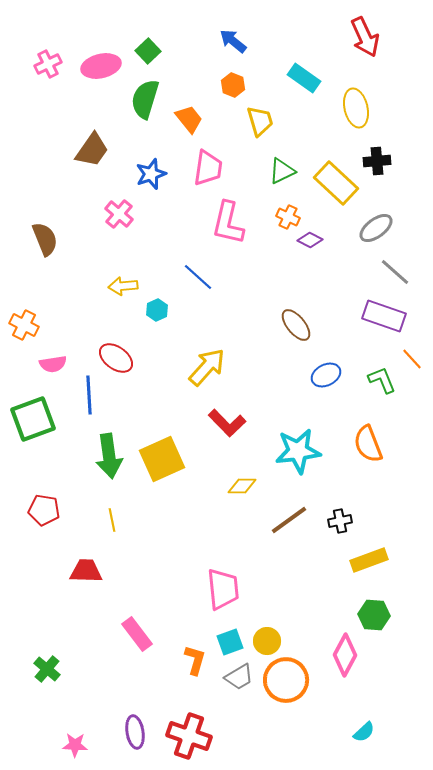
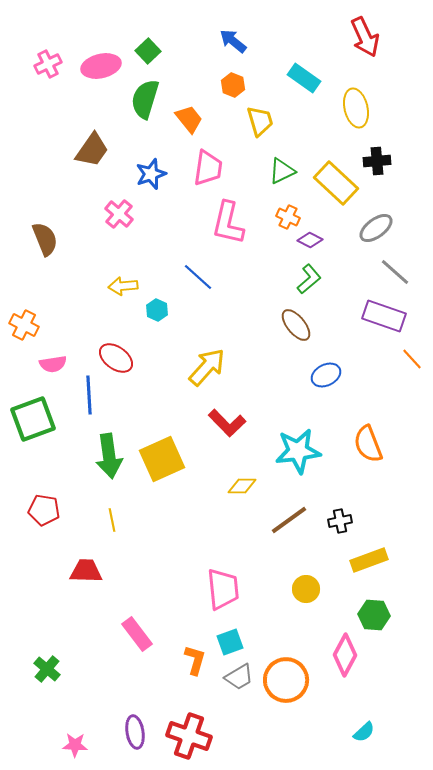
cyan hexagon at (157, 310): rotated 10 degrees counterclockwise
green L-shape at (382, 380): moved 73 px left, 101 px up; rotated 72 degrees clockwise
yellow circle at (267, 641): moved 39 px right, 52 px up
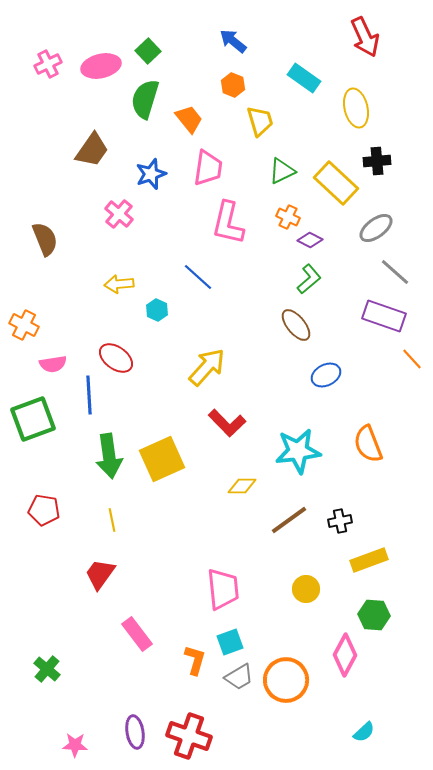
yellow arrow at (123, 286): moved 4 px left, 2 px up
red trapezoid at (86, 571): moved 14 px right, 3 px down; rotated 56 degrees counterclockwise
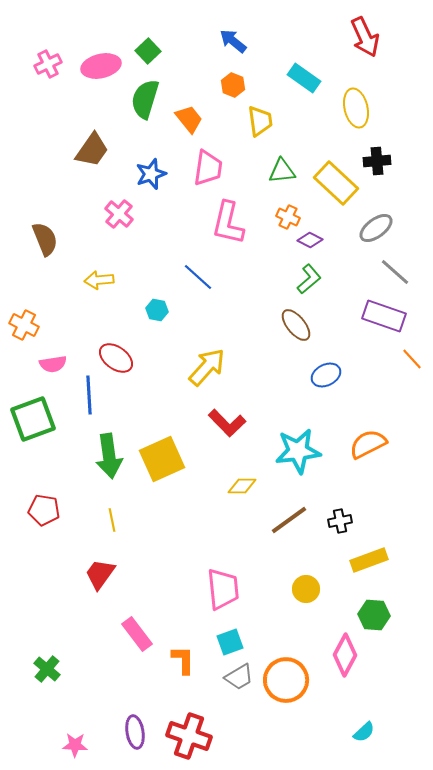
yellow trapezoid at (260, 121): rotated 8 degrees clockwise
green triangle at (282, 171): rotated 20 degrees clockwise
yellow arrow at (119, 284): moved 20 px left, 4 px up
cyan hexagon at (157, 310): rotated 15 degrees counterclockwise
orange semicircle at (368, 444): rotated 84 degrees clockwise
orange L-shape at (195, 660): moved 12 px left; rotated 16 degrees counterclockwise
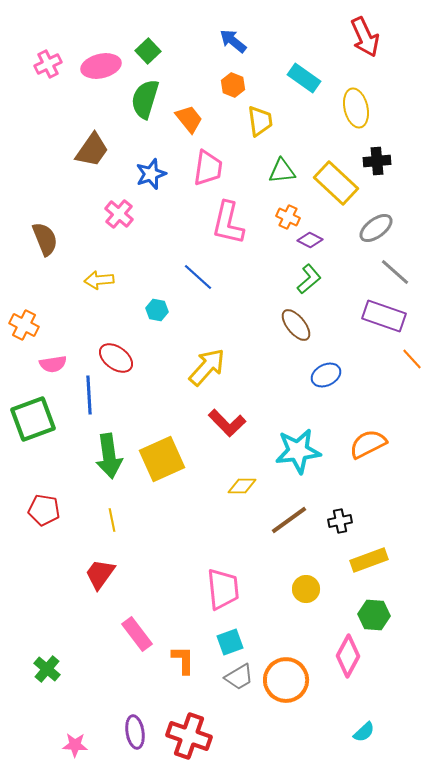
pink diamond at (345, 655): moved 3 px right, 1 px down
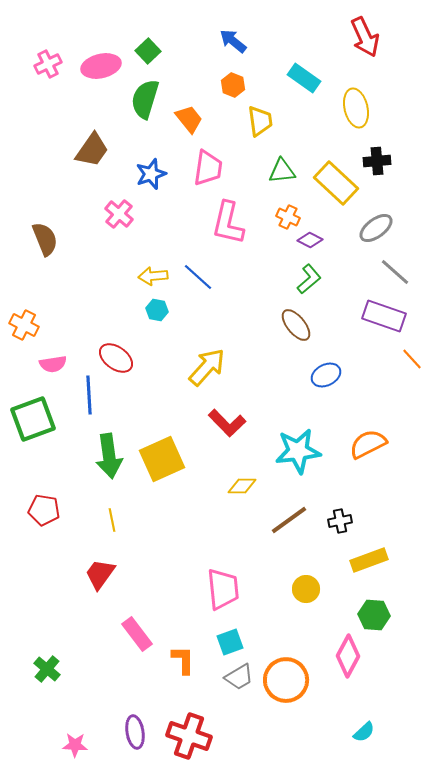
yellow arrow at (99, 280): moved 54 px right, 4 px up
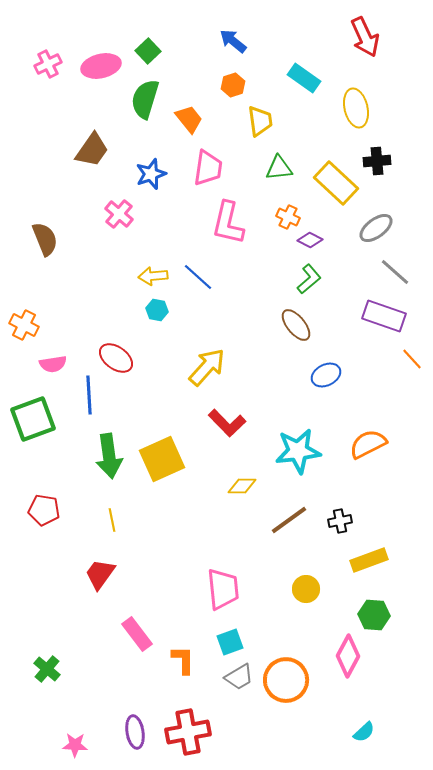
orange hexagon at (233, 85): rotated 20 degrees clockwise
green triangle at (282, 171): moved 3 px left, 3 px up
red cross at (189, 736): moved 1 px left, 4 px up; rotated 30 degrees counterclockwise
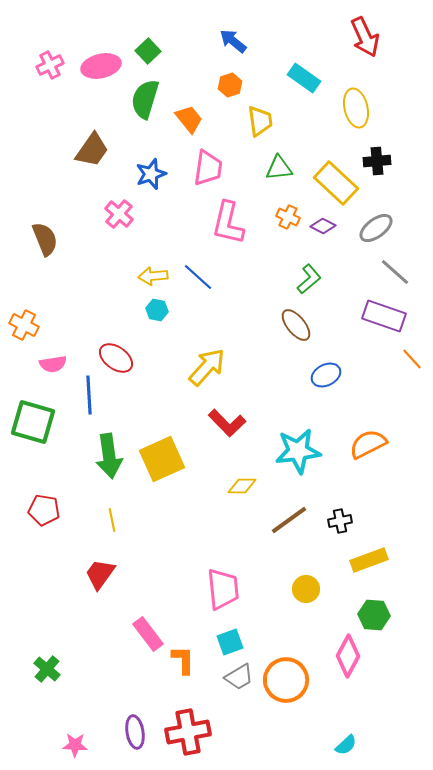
pink cross at (48, 64): moved 2 px right, 1 px down
orange hexagon at (233, 85): moved 3 px left
purple diamond at (310, 240): moved 13 px right, 14 px up
green square at (33, 419): moved 3 px down; rotated 36 degrees clockwise
pink rectangle at (137, 634): moved 11 px right
cyan semicircle at (364, 732): moved 18 px left, 13 px down
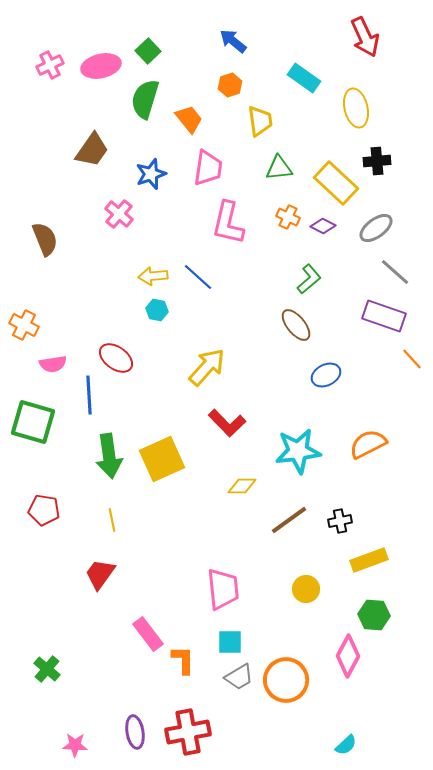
cyan square at (230, 642): rotated 20 degrees clockwise
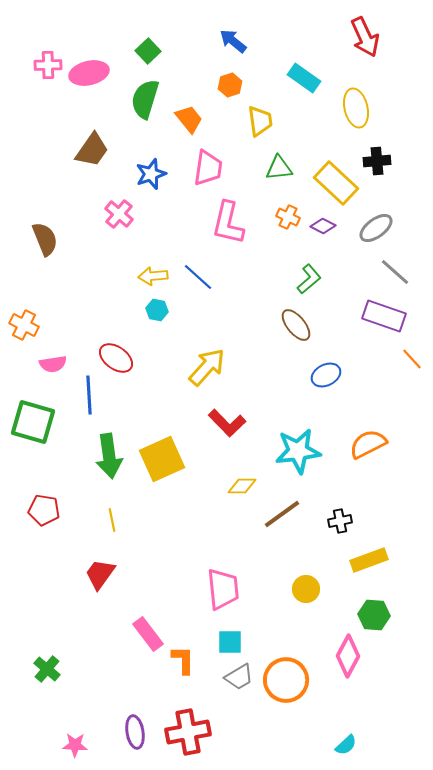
pink cross at (50, 65): moved 2 px left; rotated 24 degrees clockwise
pink ellipse at (101, 66): moved 12 px left, 7 px down
brown line at (289, 520): moved 7 px left, 6 px up
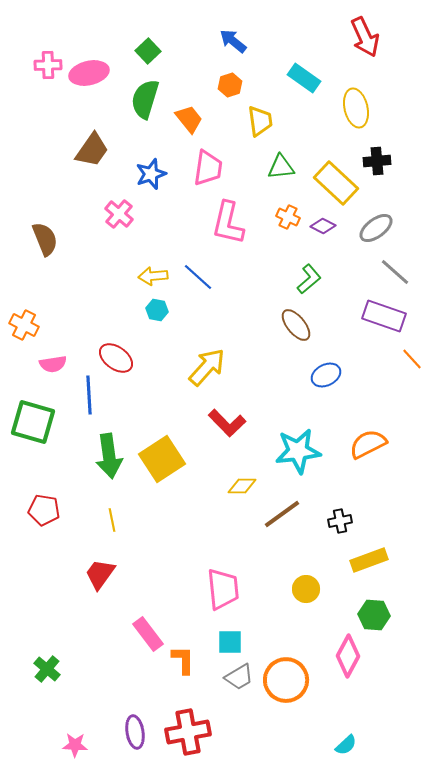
green triangle at (279, 168): moved 2 px right, 1 px up
yellow square at (162, 459): rotated 9 degrees counterclockwise
